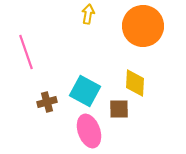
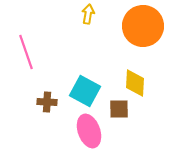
brown cross: rotated 18 degrees clockwise
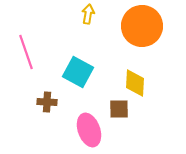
orange circle: moved 1 px left
cyan square: moved 7 px left, 19 px up
pink ellipse: moved 1 px up
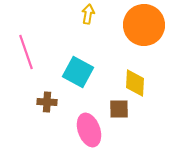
orange circle: moved 2 px right, 1 px up
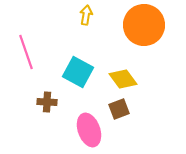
yellow arrow: moved 2 px left, 1 px down
yellow diamond: moved 12 px left, 4 px up; rotated 40 degrees counterclockwise
brown square: rotated 20 degrees counterclockwise
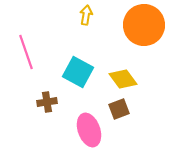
brown cross: rotated 12 degrees counterclockwise
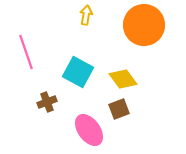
brown cross: rotated 12 degrees counterclockwise
pink ellipse: rotated 16 degrees counterclockwise
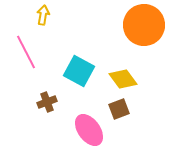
yellow arrow: moved 43 px left
pink line: rotated 8 degrees counterclockwise
cyan square: moved 1 px right, 1 px up
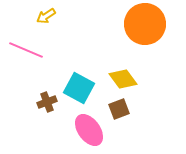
yellow arrow: moved 3 px right, 1 px down; rotated 132 degrees counterclockwise
orange circle: moved 1 px right, 1 px up
pink line: moved 2 px up; rotated 40 degrees counterclockwise
cyan square: moved 17 px down
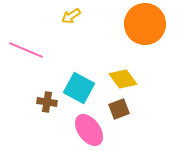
yellow arrow: moved 25 px right
brown cross: rotated 30 degrees clockwise
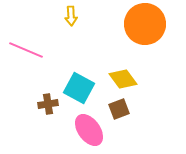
yellow arrow: rotated 60 degrees counterclockwise
brown cross: moved 1 px right, 2 px down; rotated 18 degrees counterclockwise
